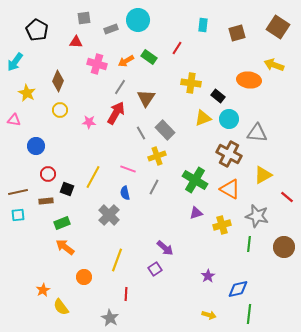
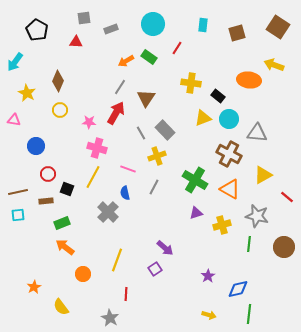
cyan circle at (138, 20): moved 15 px right, 4 px down
pink cross at (97, 64): moved 84 px down
gray cross at (109, 215): moved 1 px left, 3 px up
orange circle at (84, 277): moved 1 px left, 3 px up
orange star at (43, 290): moved 9 px left, 3 px up
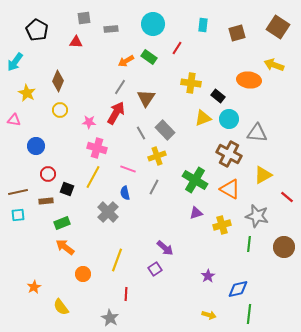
gray rectangle at (111, 29): rotated 16 degrees clockwise
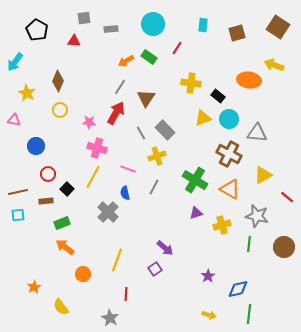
red triangle at (76, 42): moved 2 px left, 1 px up
black square at (67, 189): rotated 24 degrees clockwise
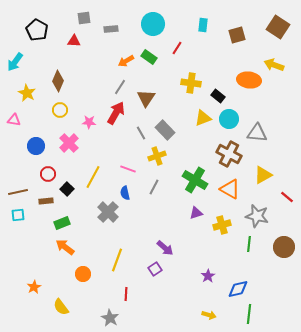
brown square at (237, 33): moved 2 px down
pink cross at (97, 148): moved 28 px left, 5 px up; rotated 30 degrees clockwise
